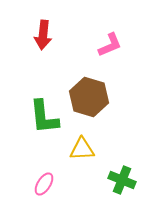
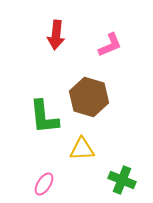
red arrow: moved 13 px right
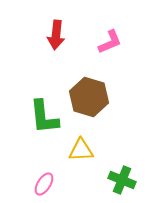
pink L-shape: moved 3 px up
yellow triangle: moved 1 px left, 1 px down
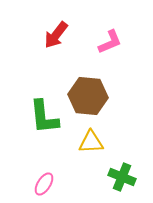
red arrow: rotated 32 degrees clockwise
brown hexagon: moved 1 px left, 1 px up; rotated 12 degrees counterclockwise
yellow triangle: moved 10 px right, 8 px up
green cross: moved 3 px up
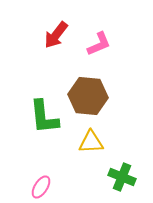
pink L-shape: moved 11 px left, 2 px down
pink ellipse: moved 3 px left, 3 px down
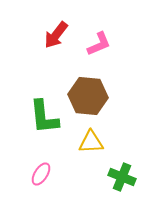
pink ellipse: moved 13 px up
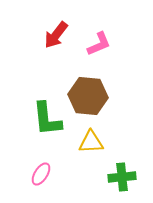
green L-shape: moved 3 px right, 2 px down
green cross: rotated 28 degrees counterclockwise
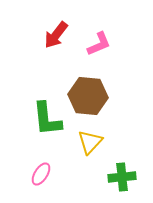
yellow triangle: moved 1 px left; rotated 44 degrees counterclockwise
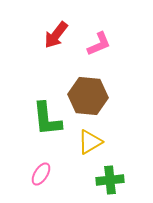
yellow triangle: rotated 16 degrees clockwise
green cross: moved 12 px left, 3 px down
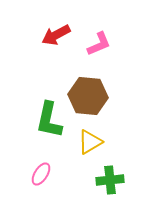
red arrow: rotated 24 degrees clockwise
green L-shape: moved 2 px right, 1 px down; rotated 18 degrees clockwise
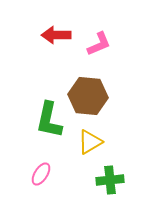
red arrow: rotated 28 degrees clockwise
